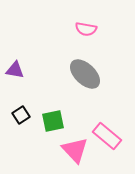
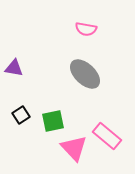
purple triangle: moved 1 px left, 2 px up
pink triangle: moved 1 px left, 2 px up
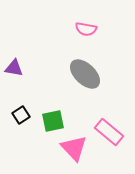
pink rectangle: moved 2 px right, 4 px up
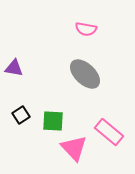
green square: rotated 15 degrees clockwise
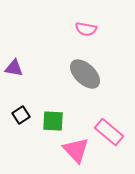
pink triangle: moved 2 px right, 2 px down
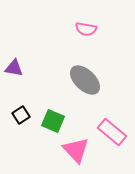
gray ellipse: moved 6 px down
green square: rotated 20 degrees clockwise
pink rectangle: moved 3 px right
